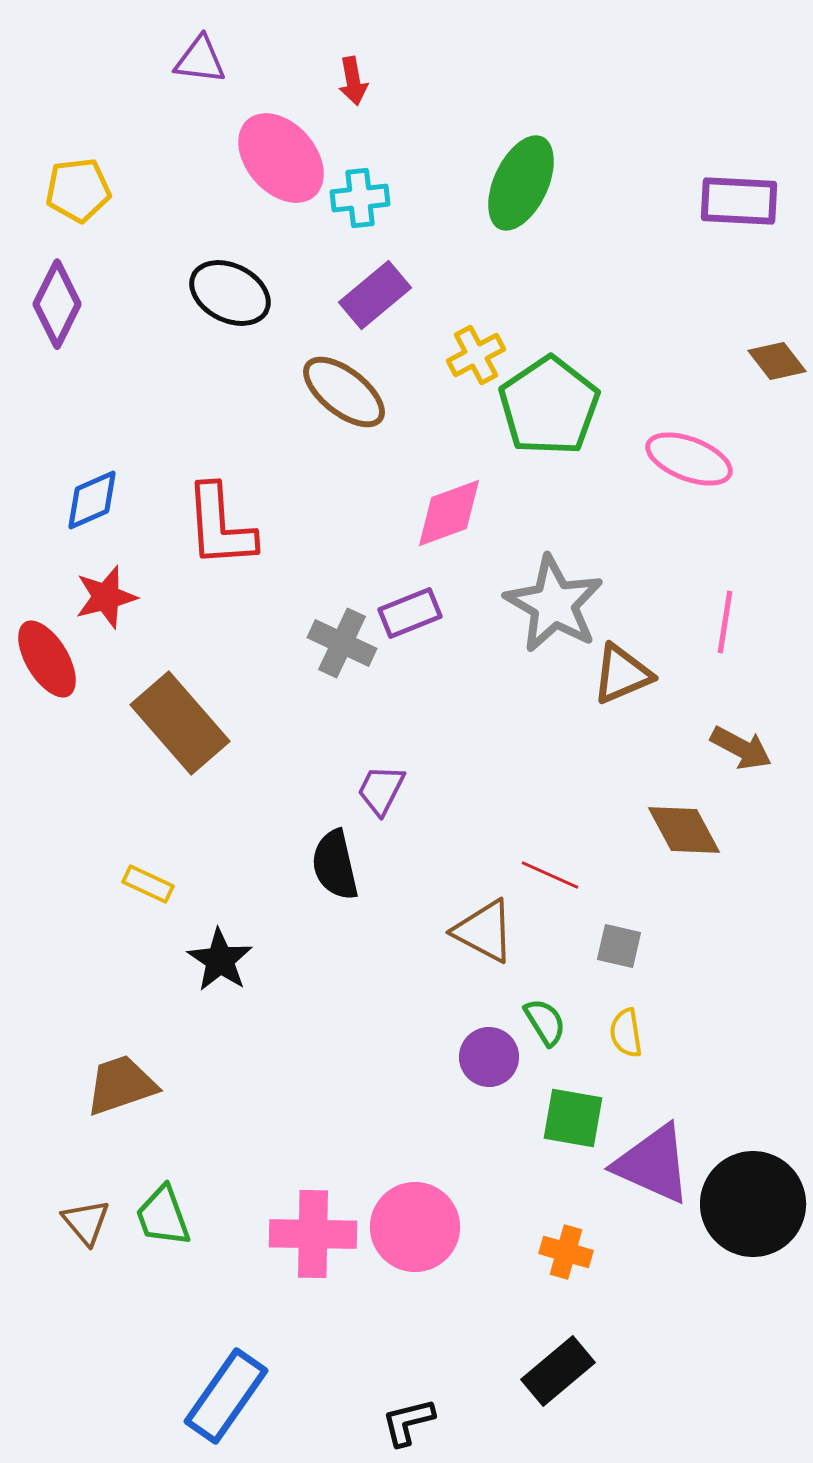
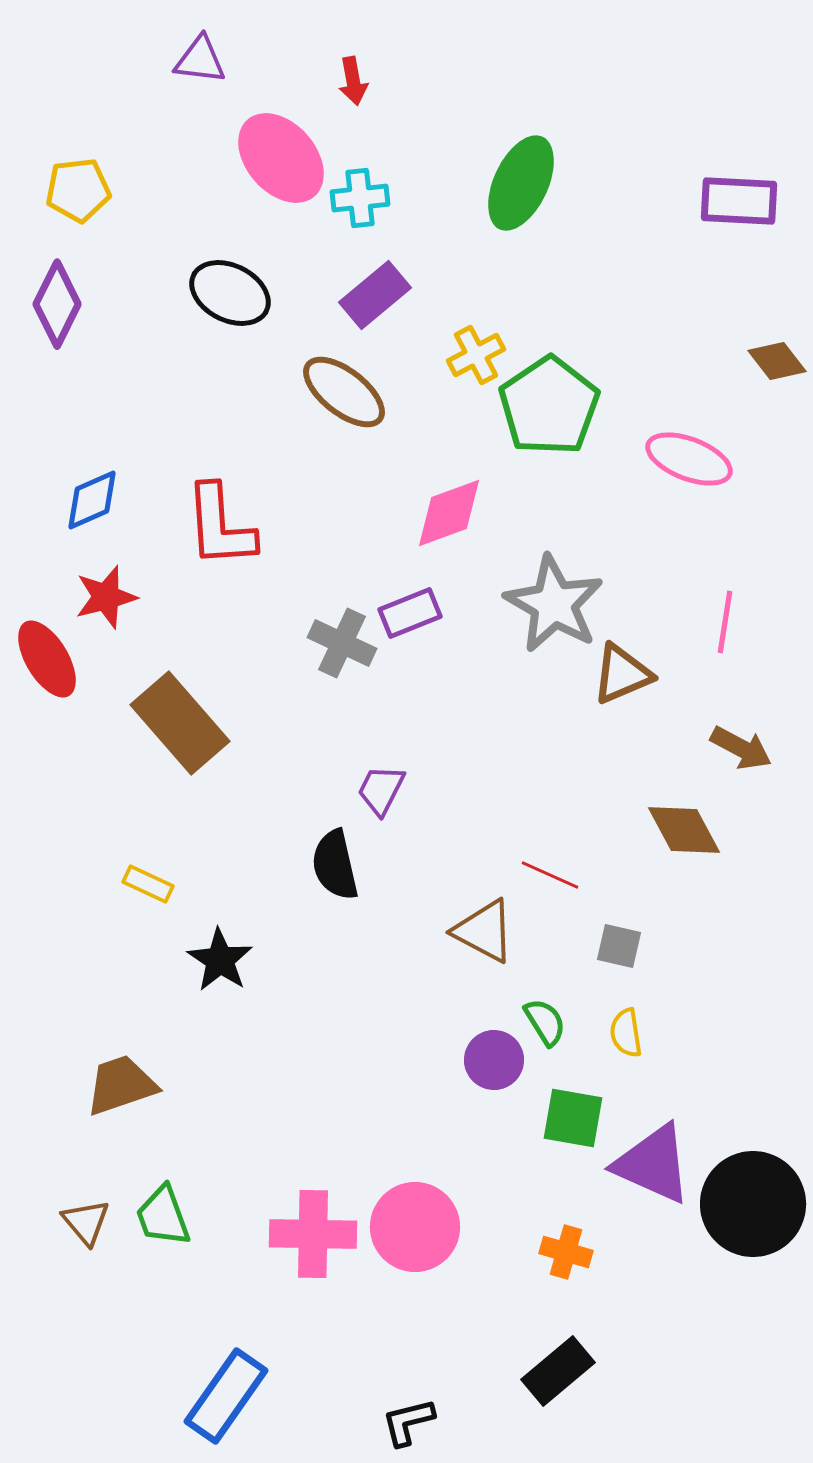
purple circle at (489, 1057): moved 5 px right, 3 px down
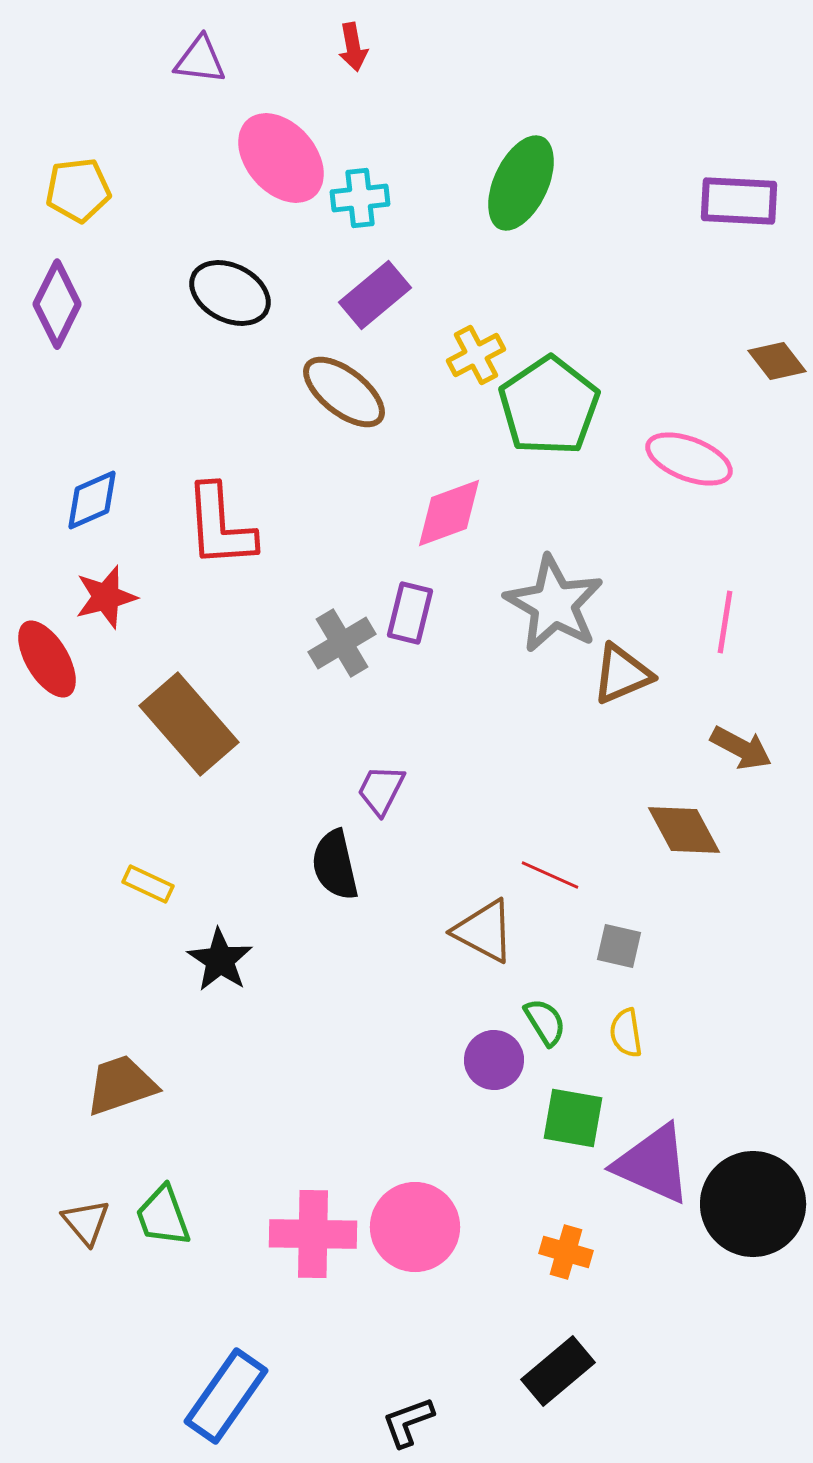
red arrow at (353, 81): moved 34 px up
purple rectangle at (410, 613): rotated 54 degrees counterclockwise
gray cross at (342, 643): rotated 34 degrees clockwise
brown rectangle at (180, 723): moved 9 px right, 1 px down
black L-shape at (408, 1422): rotated 6 degrees counterclockwise
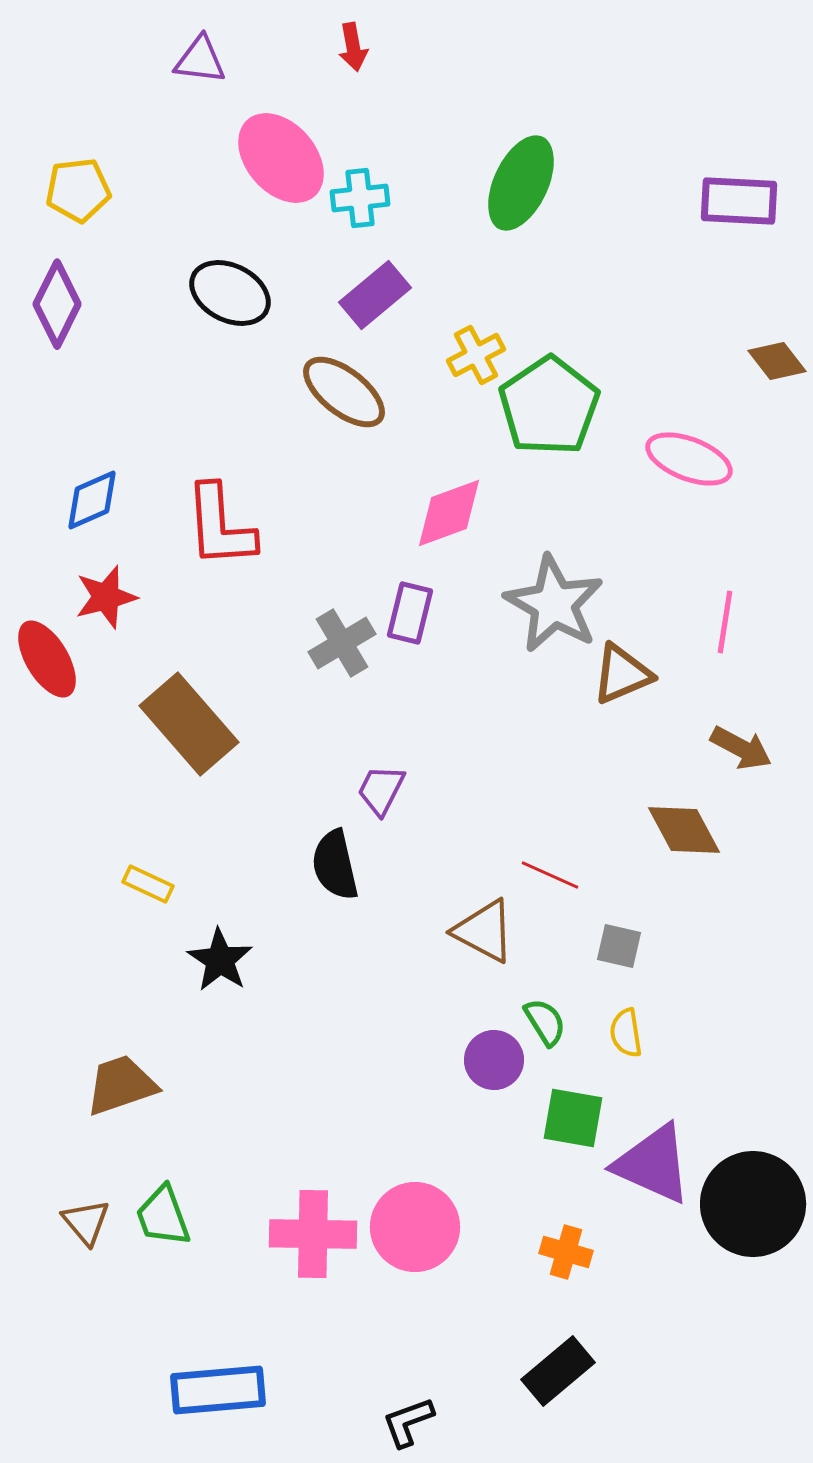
blue rectangle at (226, 1396): moved 8 px left, 6 px up; rotated 50 degrees clockwise
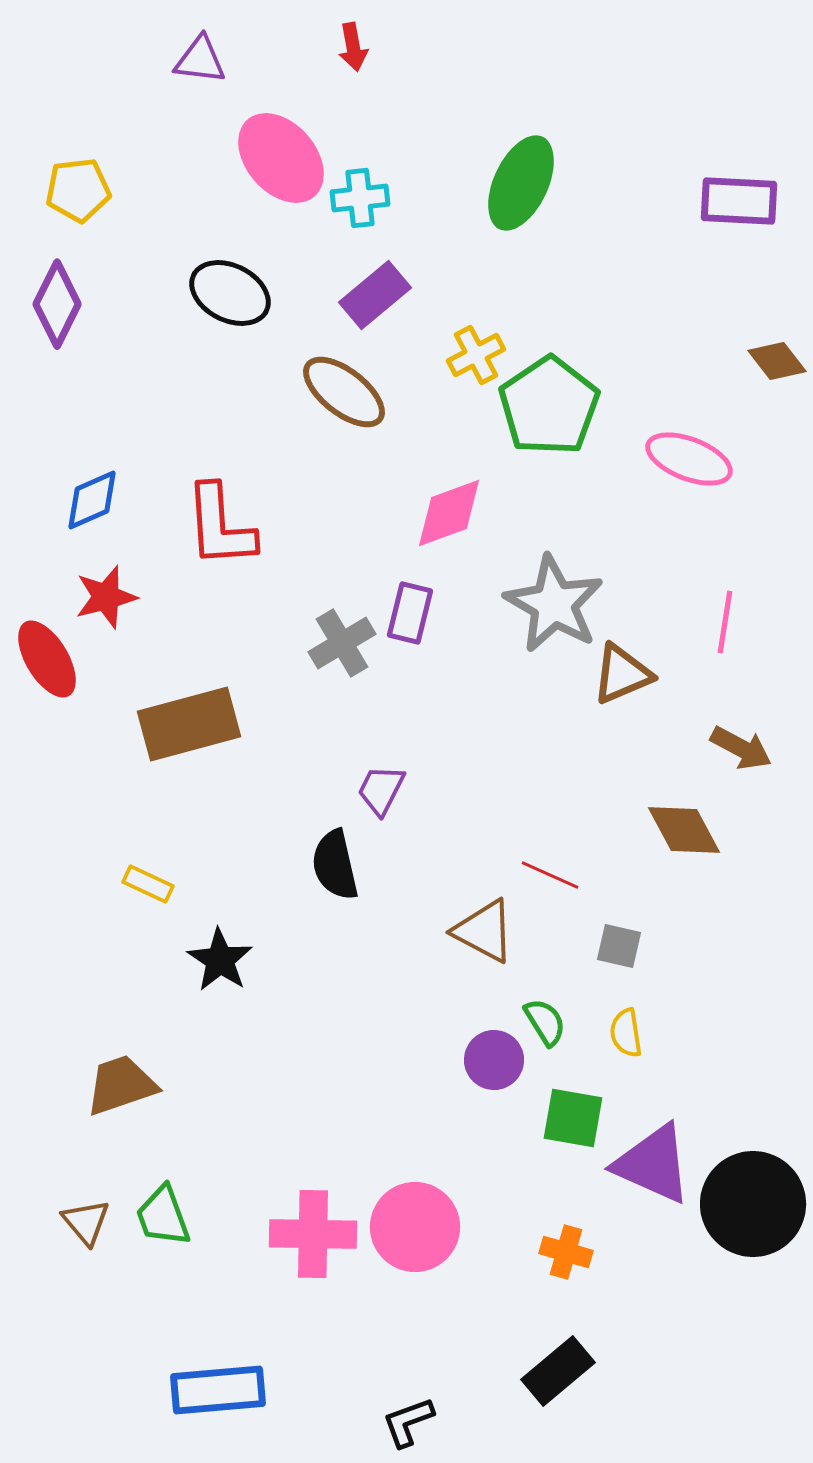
brown rectangle at (189, 724): rotated 64 degrees counterclockwise
